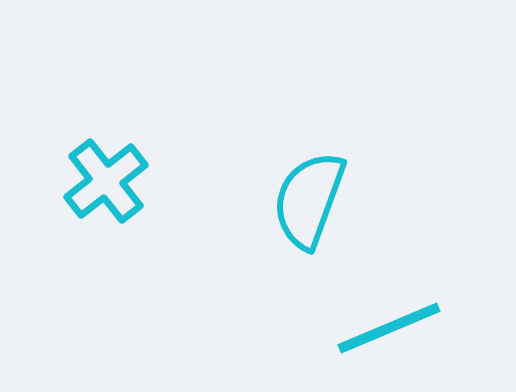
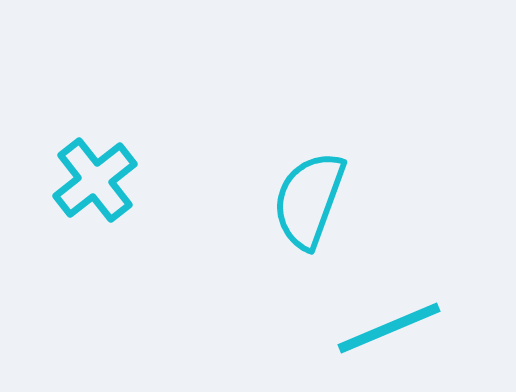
cyan cross: moved 11 px left, 1 px up
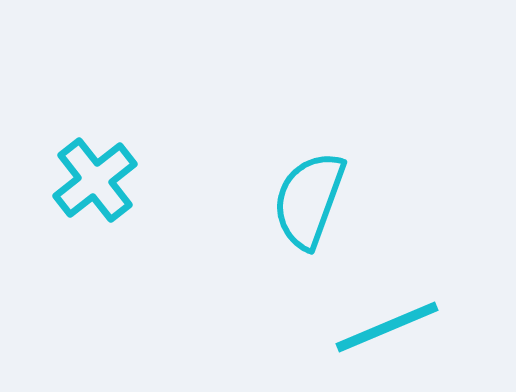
cyan line: moved 2 px left, 1 px up
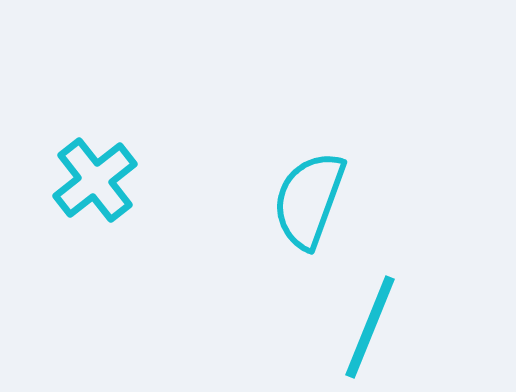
cyan line: moved 17 px left; rotated 45 degrees counterclockwise
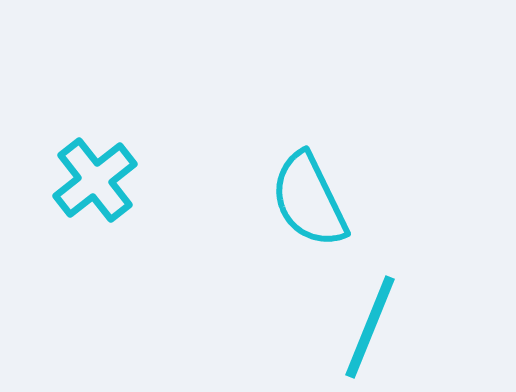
cyan semicircle: rotated 46 degrees counterclockwise
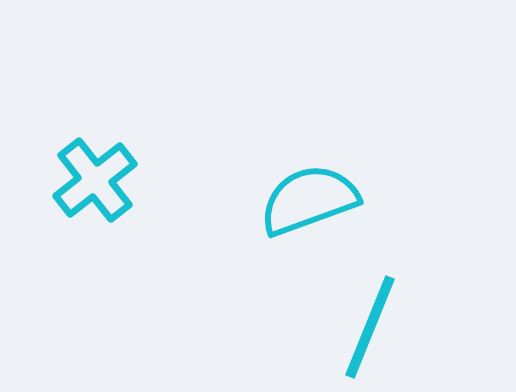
cyan semicircle: rotated 96 degrees clockwise
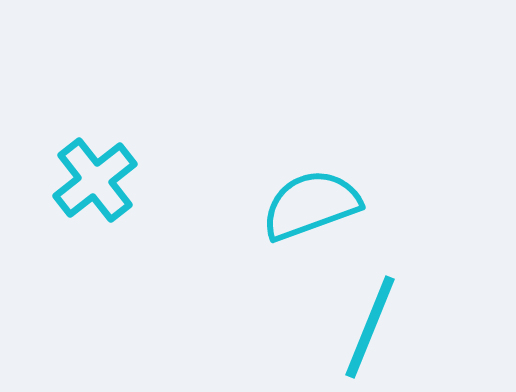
cyan semicircle: moved 2 px right, 5 px down
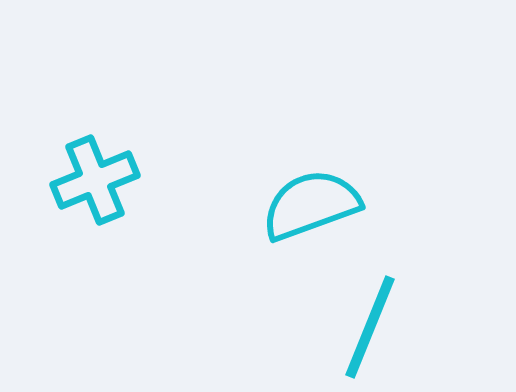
cyan cross: rotated 16 degrees clockwise
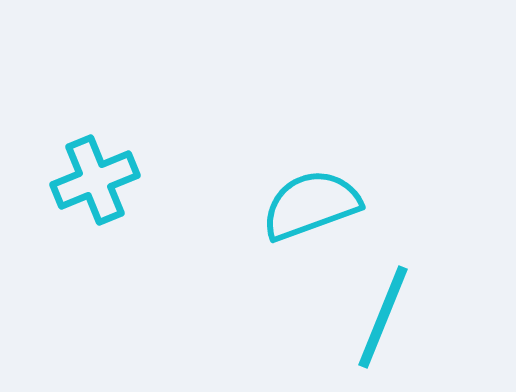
cyan line: moved 13 px right, 10 px up
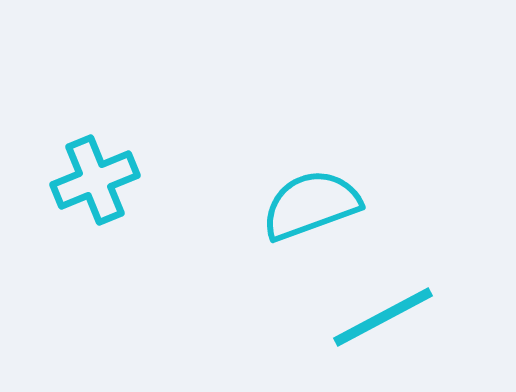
cyan line: rotated 40 degrees clockwise
